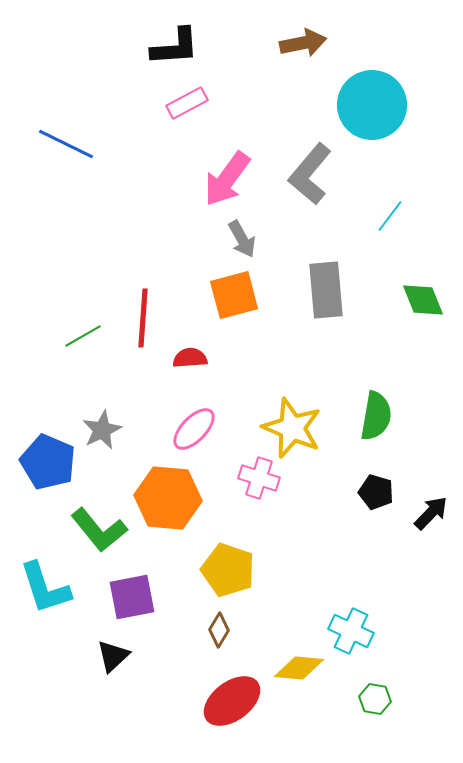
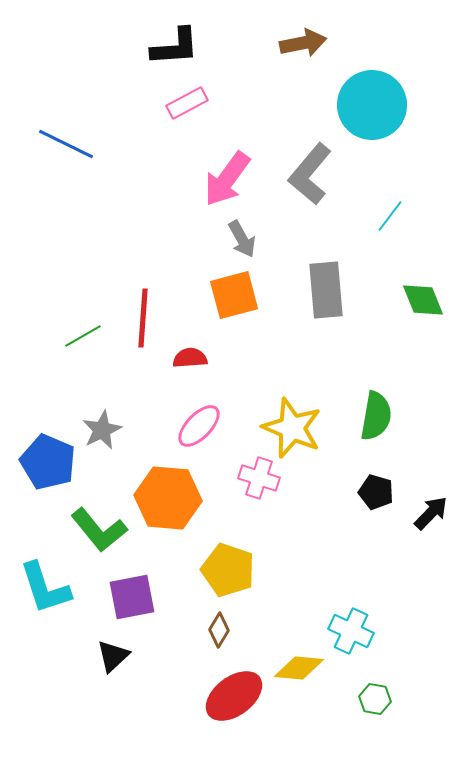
pink ellipse: moved 5 px right, 3 px up
red ellipse: moved 2 px right, 5 px up
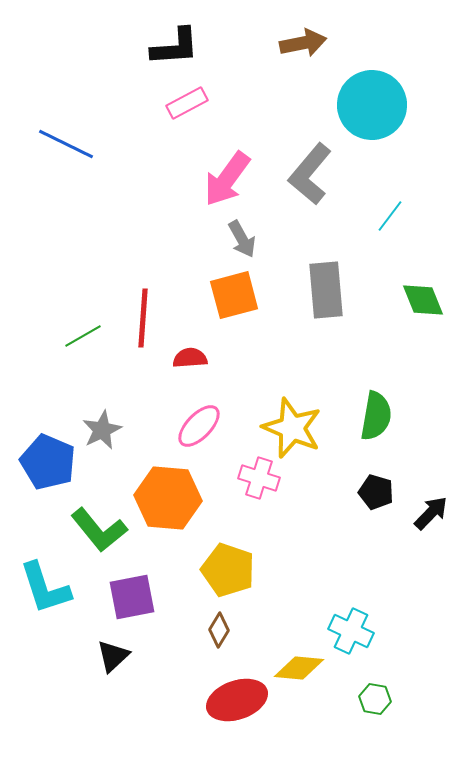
red ellipse: moved 3 px right, 4 px down; rotated 18 degrees clockwise
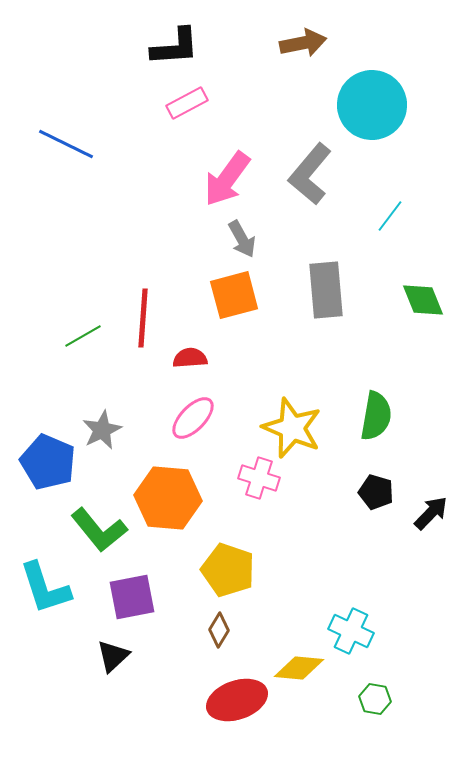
pink ellipse: moved 6 px left, 8 px up
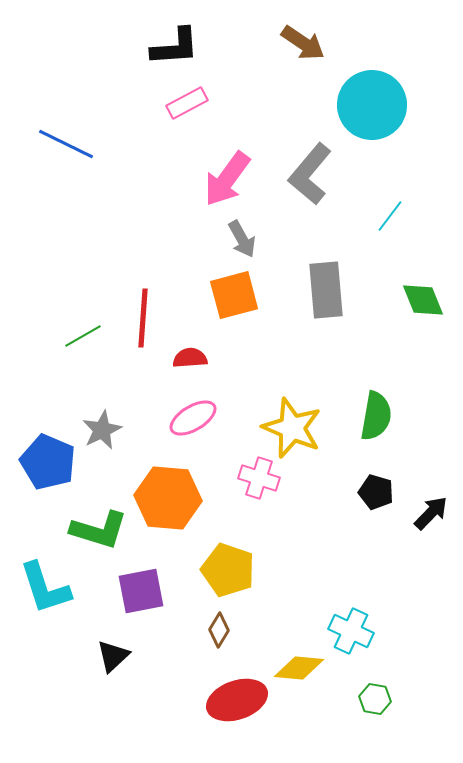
brown arrow: rotated 45 degrees clockwise
pink ellipse: rotated 15 degrees clockwise
green L-shape: rotated 34 degrees counterclockwise
purple square: moved 9 px right, 6 px up
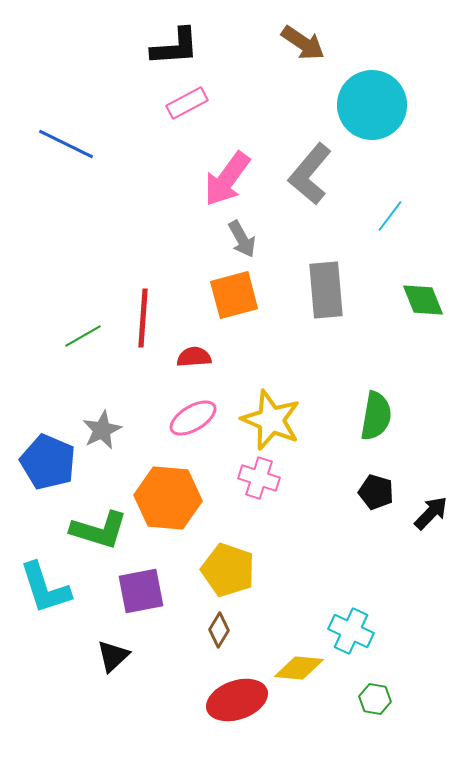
red semicircle: moved 4 px right, 1 px up
yellow star: moved 21 px left, 8 px up
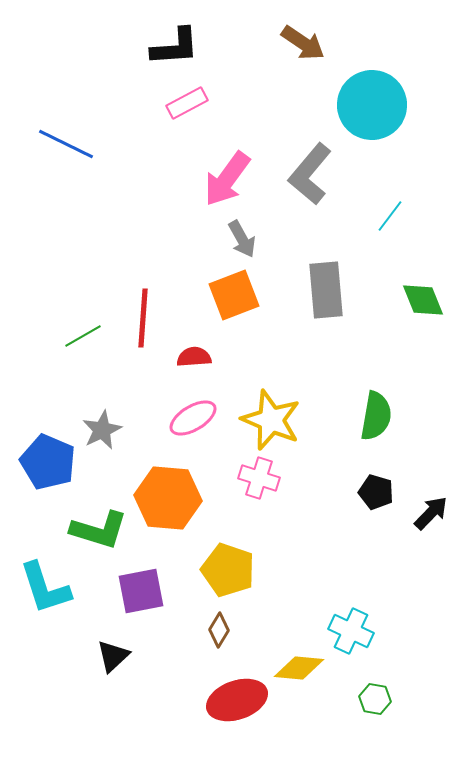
orange square: rotated 6 degrees counterclockwise
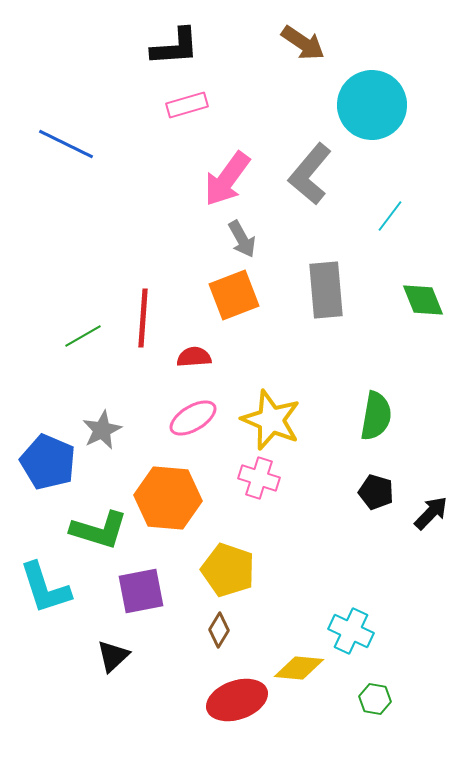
pink rectangle: moved 2 px down; rotated 12 degrees clockwise
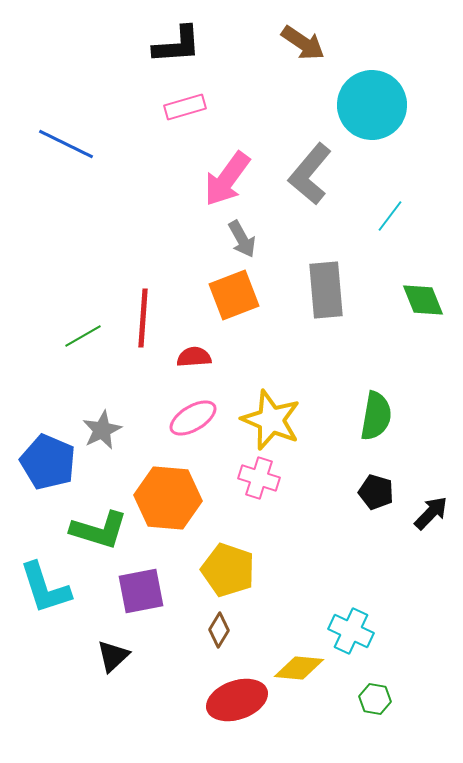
black L-shape: moved 2 px right, 2 px up
pink rectangle: moved 2 px left, 2 px down
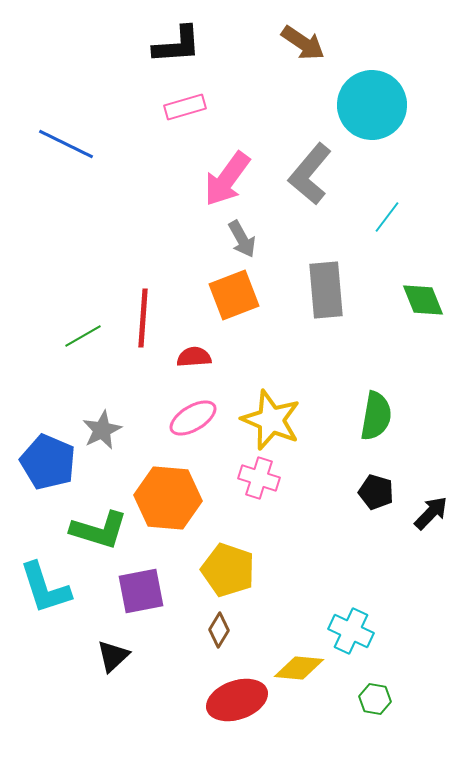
cyan line: moved 3 px left, 1 px down
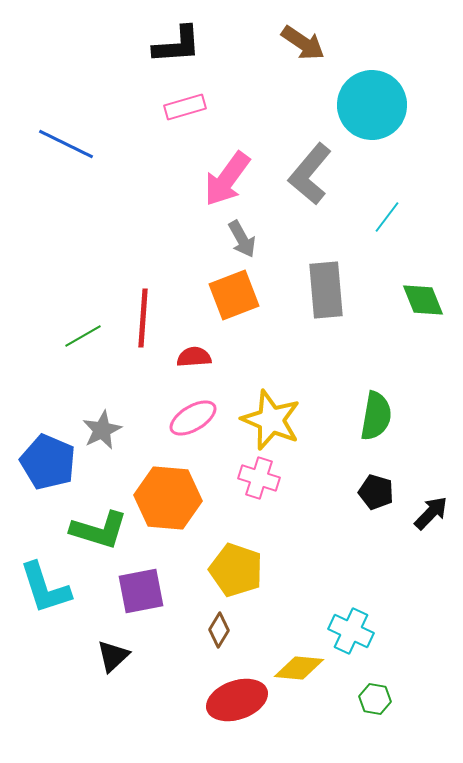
yellow pentagon: moved 8 px right
